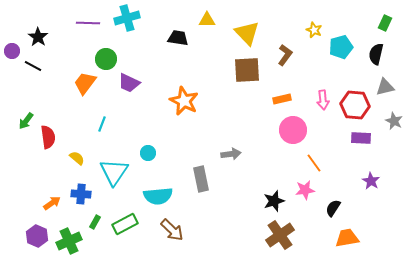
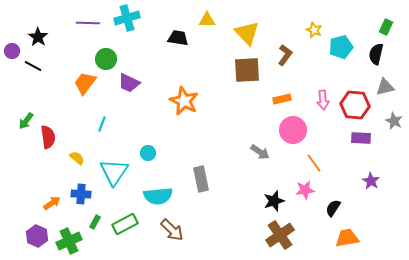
green rectangle at (385, 23): moved 1 px right, 4 px down
gray arrow at (231, 154): moved 29 px right, 2 px up; rotated 42 degrees clockwise
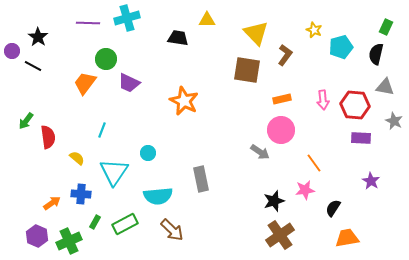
yellow triangle at (247, 33): moved 9 px right
brown square at (247, 70): rotated 12 degrees clockwise
gray triangle at (385, 87): rotated 24 degrees clockwise
cyan line at (102, 124): moved 6 px down
pink circle at (293, 130): moved 12 px left
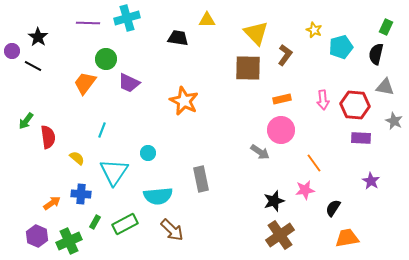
brown square at (247, 70): moved 1 px right, 2 px up; rotated 8 degrees counterclockwise
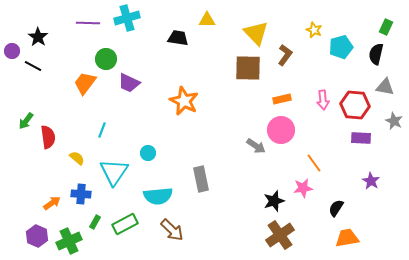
gray arrow at (260, 152): moved 4 px left, 6 px up
pink star at (305, 190): moved 2 px left, 2 px up
black semicircle at (333, 208): moved 3 px right
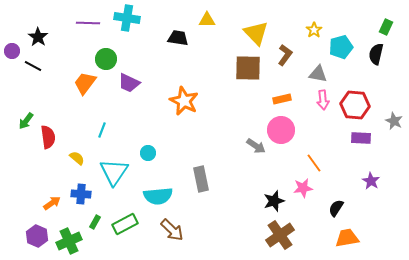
cyan cross at (127, 18): rotated 25 degrees clockwise
yellow star at (314, 30): rotated 14 degrees clockwise
gray triangle at (385, 87): moved 67 px left, 13 px up
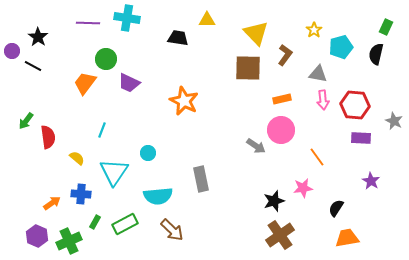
orange line at (314, 163): moved 3 px right, 6 px up
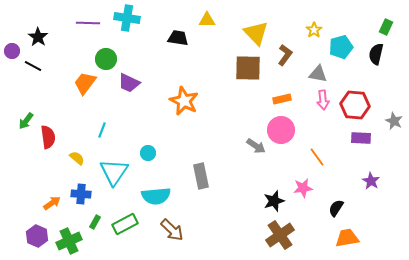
gray rectangle at (201, 179): moved 3 px up
cyan semicircle at (158, 196): moved 2 px left
